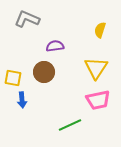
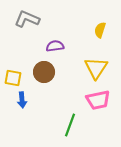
green line: rotated 45 degrees counterclockwise
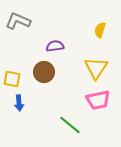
gray L-shape: moved 9 px left, 2 px down
yellow square: moved 1 px left, 1 px down
blue arrow: moved 3 px left, 3 px down
green line: rotated 70 degrees counterclockwise
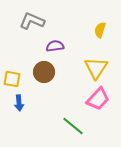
gray L-shape: moved 14 px right
pink trapezoid: moved 1 px up; rotated 35 degrees counterclockwise
green line: moved 3 px right, 1 px down
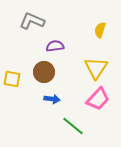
blue arrow: moved 33 px right, 4 px up; rotated 77 degrees counterclockwise
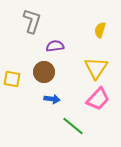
gray L-shape: rotated 85 degrees clockwise
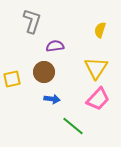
yellow square: rotated 24 degrees counterclockwise
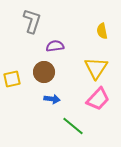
yellow semicircle: moved 2 px right, 1 px down; rotated 28 degrees counterclockwise
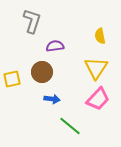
yellow semicircle: moved 2 px left, 5 px down
brown circle: moved 2 px left
green line: moved 3 px left
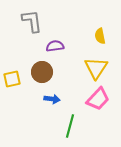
gray L-shape: rotated 25 degrees counterclockwise
green line: rotated 65 degrees clockwise
